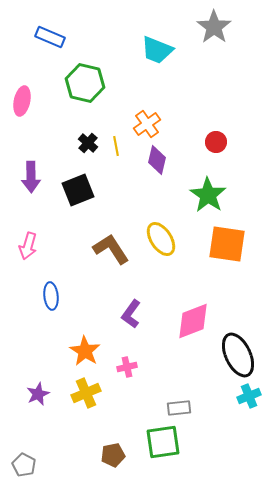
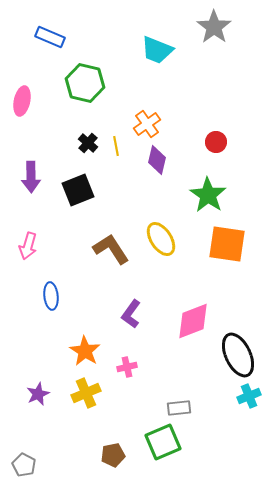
green square: rotated 15 degrees counterclockwise
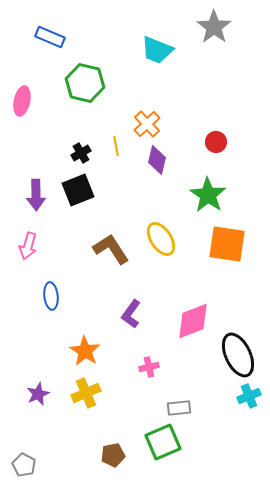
orange cross: rotated 8 degrees counterclockwise
black cross: moved 7 px left, 10 px down; rotated 18 degrees clockwise
purple arrow: moved 5 px right, 18 px down
pink cross: moved 22 px right
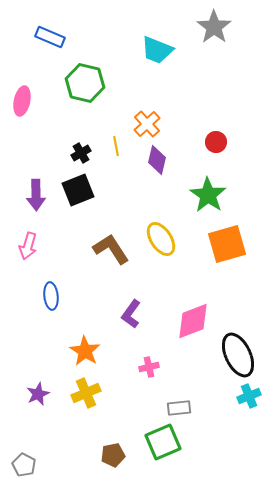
orange square: rotated 24 degrees counterclockwise
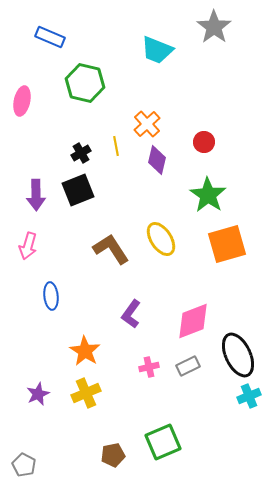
red circle: moved 12 px left
gray rectangle: moved 9 px right, 42 px up; rotated 20 degrees counterclockwise
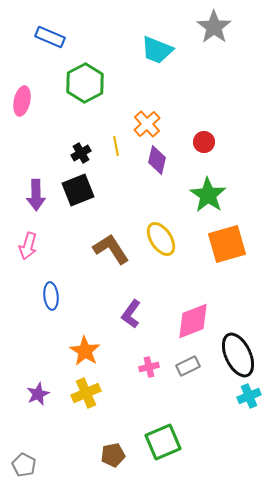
green hexagon: rotated 18 degrees clockwise
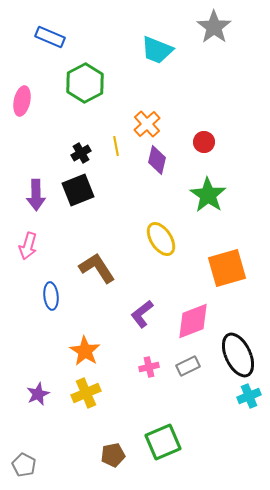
orange square: moved 24 px down
brown L-shape: moved 14 px left, 19 px down
purple L-shape: moved 11 px right; rotated 16 degrees clockwise
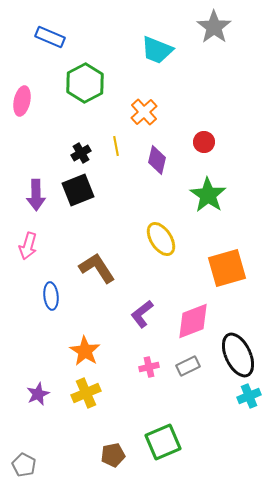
orange cross: moved 3 px left, 12 px up
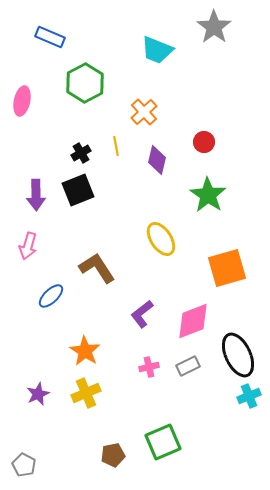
blue ellipse: rotated 52 degrees clockwise
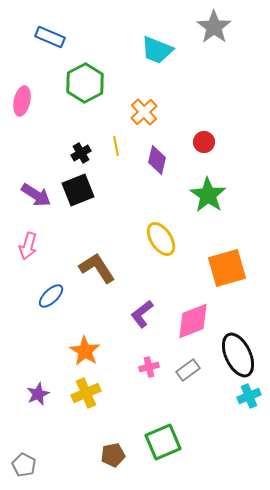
purple arrow: rotated 56 degrees counterclockwise
gray rectangle: moved 4 px down; rotated 10 degrees counterclockwise
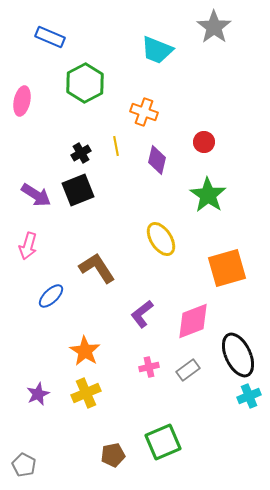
orange cross: rotated 28 degrees counterclockwise
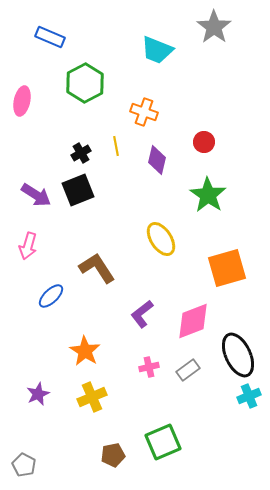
yellow cross: moved 6 px right, 4 px down
